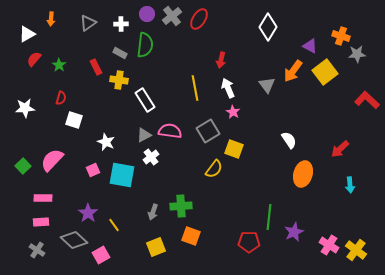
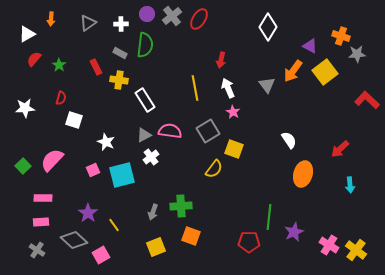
cyan square at (122, 175): rotated 24 degrees counterclockwise
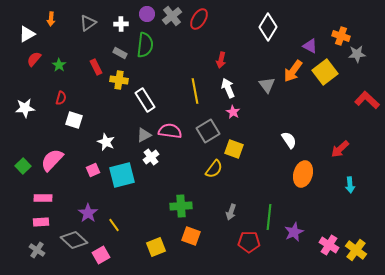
yellow line at (195, 88): moved 3 px down
gray arrow at (153, 212): moved 78 px right
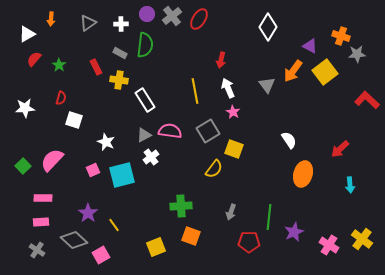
yellow cross at (356, 250): moved 6 px right, 11 px up
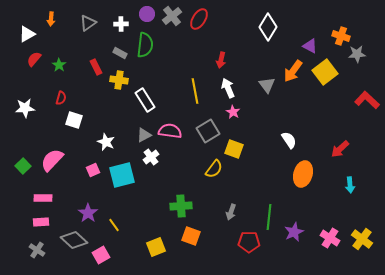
pink cross at (329, 245): moved 1 px right, 7 px up
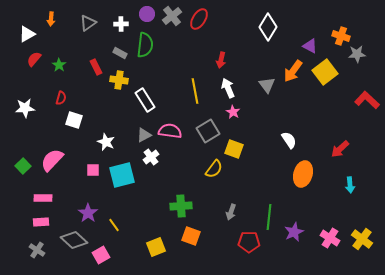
pink square at (93, 170): rotated 24 degrees clockwise
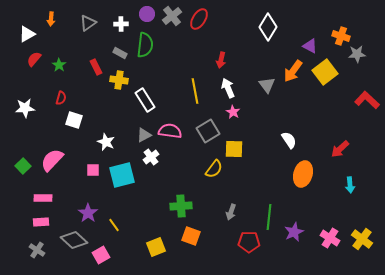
yellow square at (234, 149): rotated 18 degrees counterclockwise
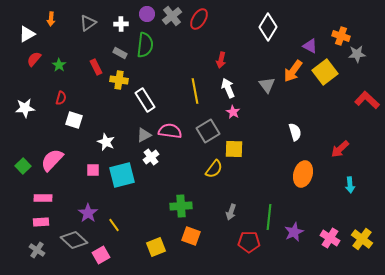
white semicircle at (289, 140): moved 6 px right, 8 px up; rotated 18 degrees clockwise
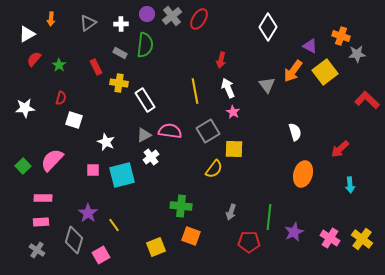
yellow cross at (119, 80): moved 3 px down
green cross at (181, 206): rotated 10 degrees clockwise
gray diamond at (74, 240): rotated 64 degrees clockwise
